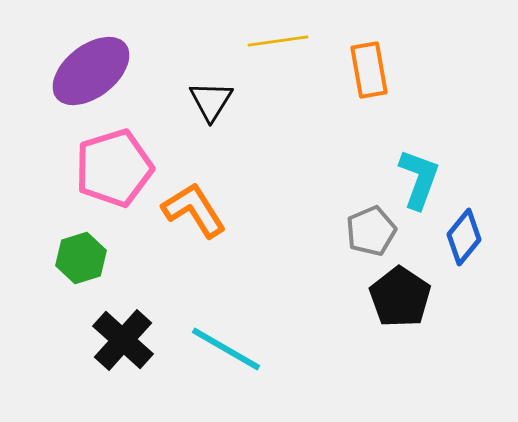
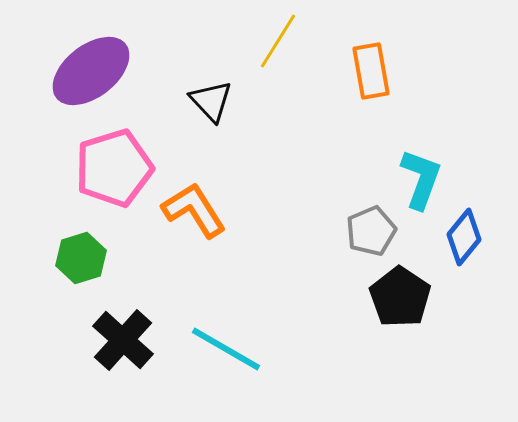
yellow line: rotated 50 degrees counterclockwise
orange rectangle: moved 2 px right, 1 px down
black triangle: rotated 15 degrees counterclockwise
cyan L-shape: moved 2 px right
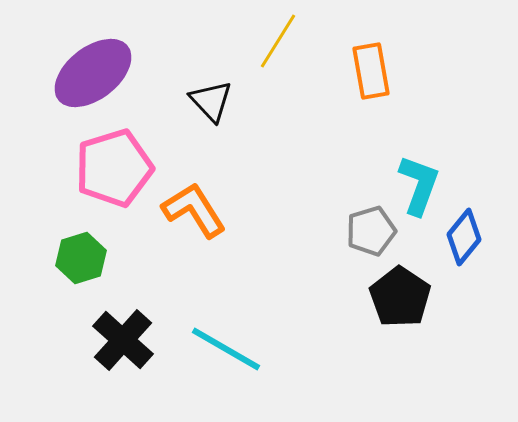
purple ellipse: moved 2 px right, 2 px down
cyan L-shape: moved 2 px left, 6 px down
gray pentagon: rotated 6 degrees clockwise
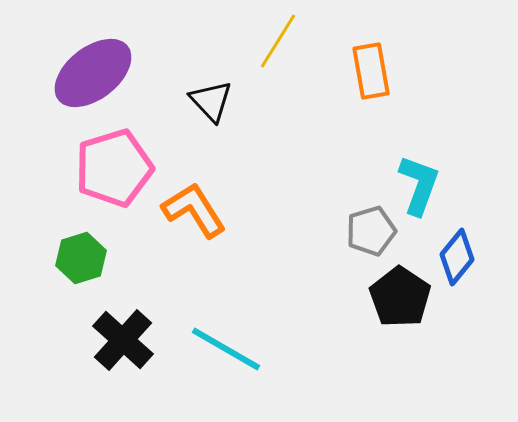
blue diamond: moved 7 px left, 20 px down
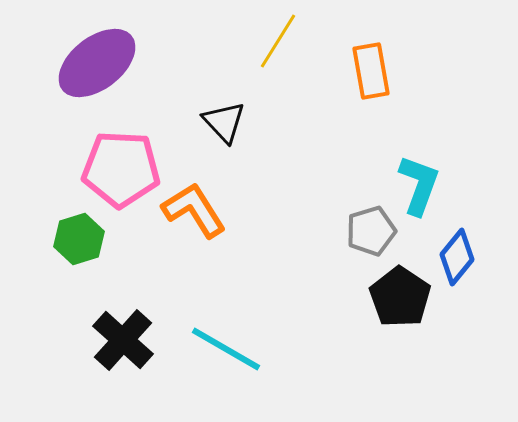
purple ellipse: moved 4 px right, 10 px up
black triangle: moved 13 px right, 21 px down
pink pentagon: moved 7 px right, 1 px down; rotated 20 degrees clockwise
green hexagon: moved 2 px left, 19 px up
